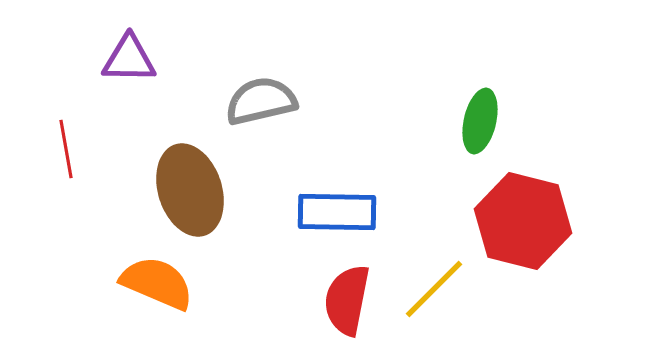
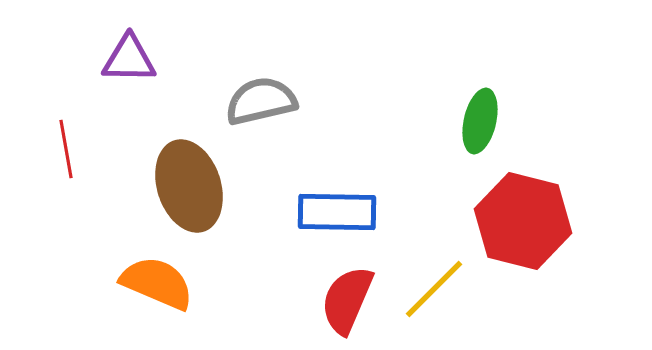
brown ellipse: moved 1 px left, 4 px up
red semicircle: rotated 12 degrees clockwise
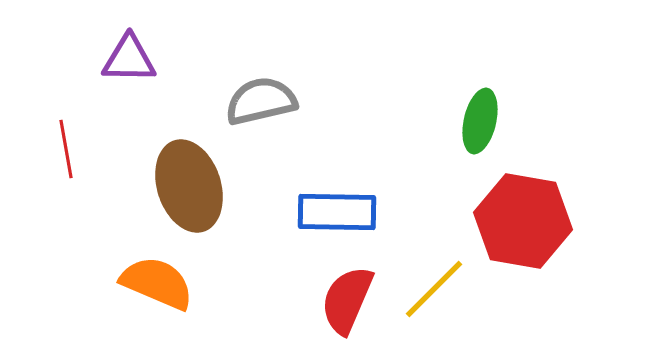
red hexagon: rotated 4 degrees counterclockwise
